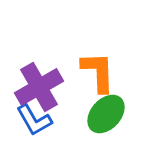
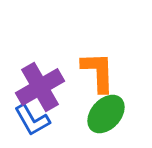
purple cross: moved 1 px right
blue L-shape: moved 2 px left
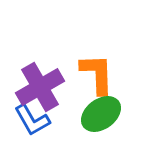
orange L-shape: moved 1 px left, 2 px down
green ellipse: moved 5 px left; rotated 12 degrees clockwise
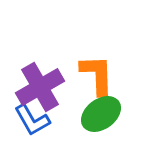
orange L-shape: moved 1 px down
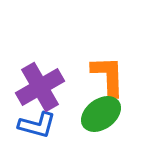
orange L-shape: moved 11 px right, 1 px down
blue L-shape: moved 5 px right, 5 px down; rotated 45 degrees counterclockwise
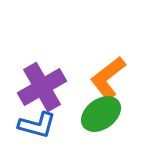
orange L-shape: moved 2 px down; rotated 126 degrees counterclockwise
purple cross: moved 2 px right
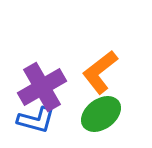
orange L-shape: moved 8 px left, 6 px up
blue L-shape: moved 1 px left, 5 px up
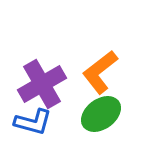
purple cross: moved 3 px up
blue L-shape: moved 3 px left, 2 px down
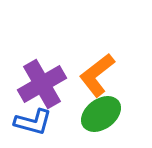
orange L-shape: moved 3 px left, 3 px down
